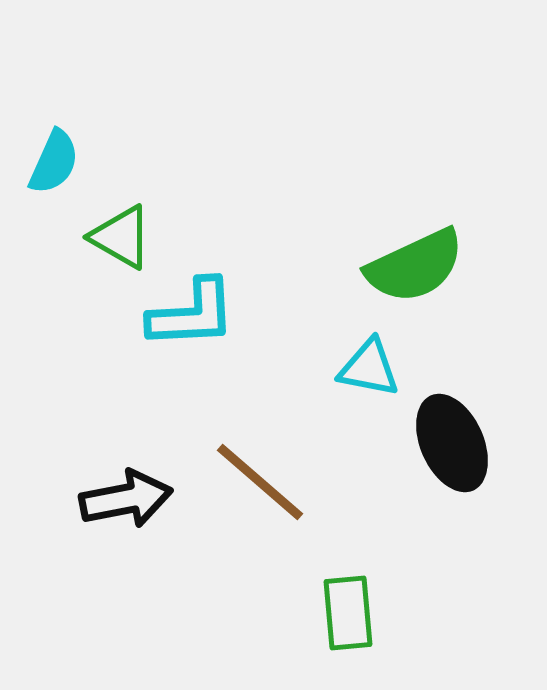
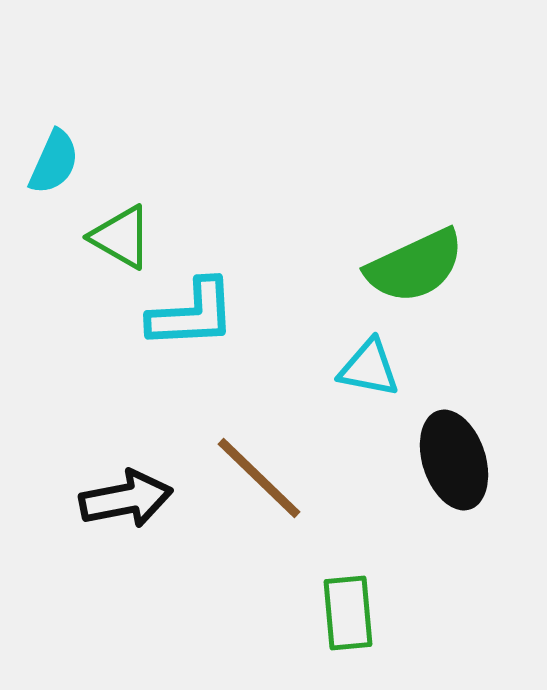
black ellipse: moved 2 px right, 17 px down; rotated 6 degrees clockwise
brown line: moved 1 px left, 4 px up; rotated 3 degrees clockwise
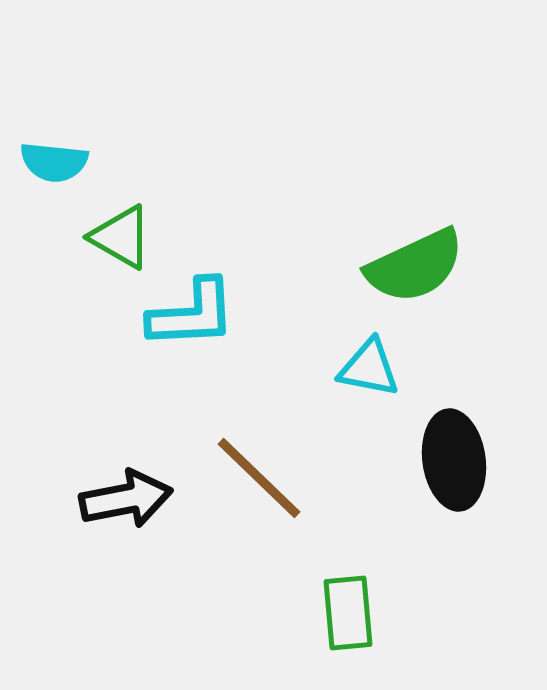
cyan semicircle: rotated 72 degrees clockwise
black ellipse: rotated 10 degrees clockwise
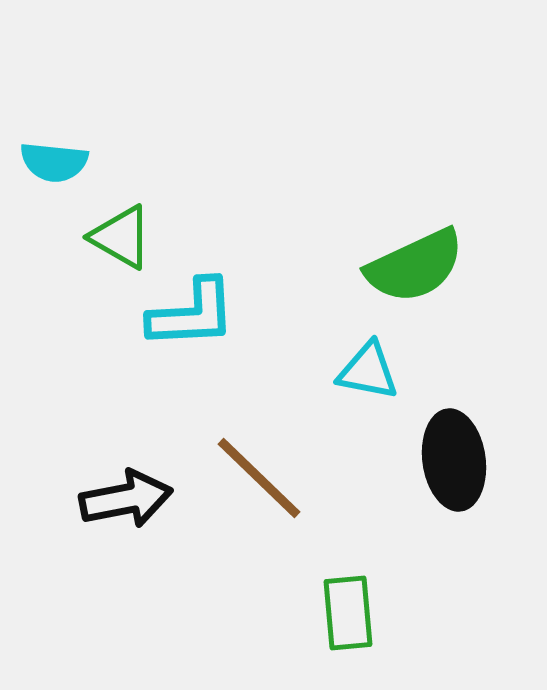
cyan triangle: moved 1 px left, 3 px down
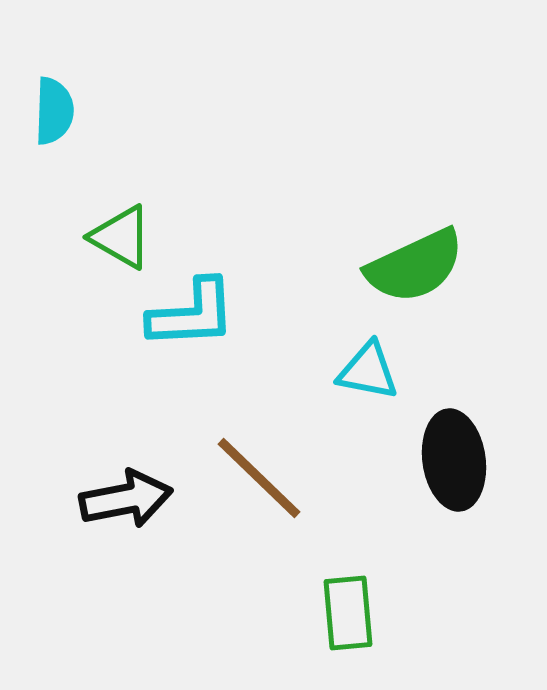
cyan semicircle: moved 51 px up; rotated 94 degrees counterclockwise
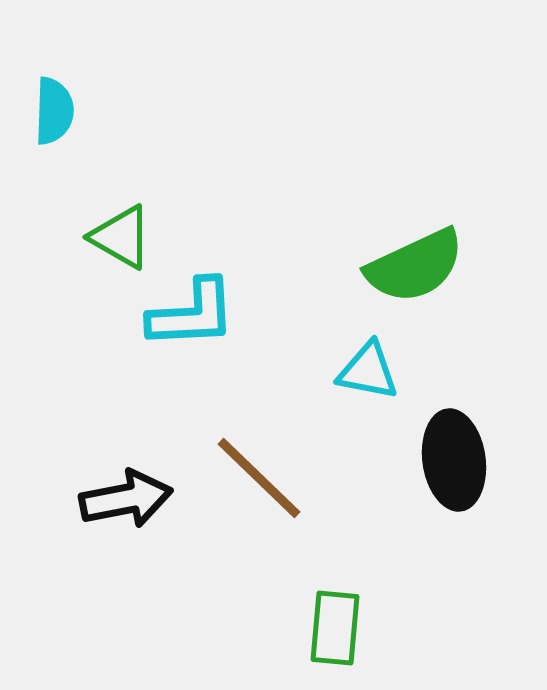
green rectangle: moved 13 px left, 15 px down; rotated 10 degrees clockwise
